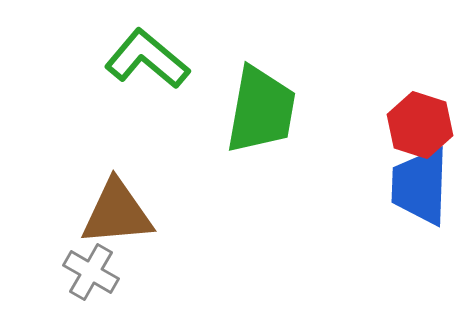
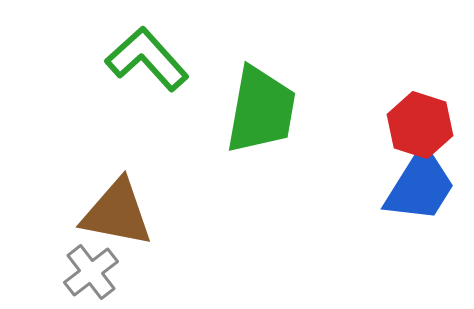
green L-shape: rotated 8 degrees clockwise
blue trapezoid: rotated 150 degrees counterclockwise
brown triangle: rotated 16 degrees clockwise
gray cross: rotated 22 degrees clockwise
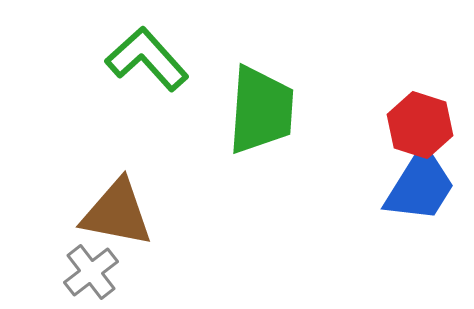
green trapezoid: rotated 6 degrees counterclockwise
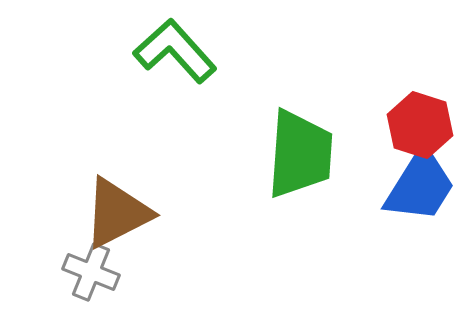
green L-shape: moved 28 px right, 8 px up
green trapezoid: moved 39 px right, 44 px down
brown triangle: rotated 38 degrees counterclockwise
gray cross: rotated 30 degrees counterclockwise
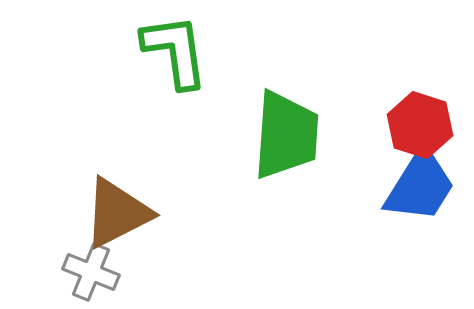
green L-shape: rotated 34 degrees clockwise
green trapezoid: moved 14 px left, 19 px up
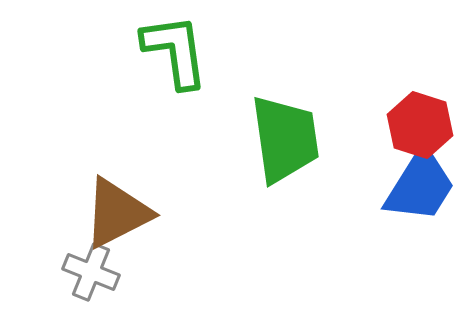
green trapezoid: moved 1 px left, 4 px down; rotated 12 degrees counterclockwise
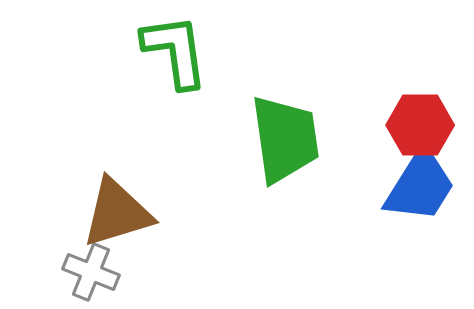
red hexagon: rotated 18 degrees counterclockwise
brown triangle: rotated 10 degrees clockwise
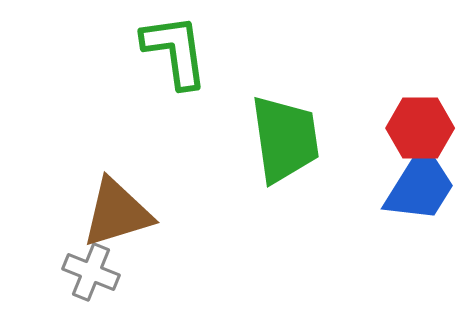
red hexagon: moved 3 px down
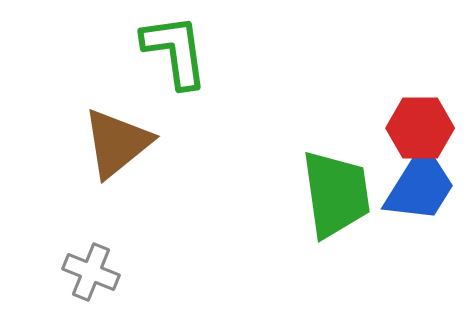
green trapezoid: moved 51 px right, 55 px down
brown triangle: moved 70 px up; rotated 22 degrees counterclockwise
